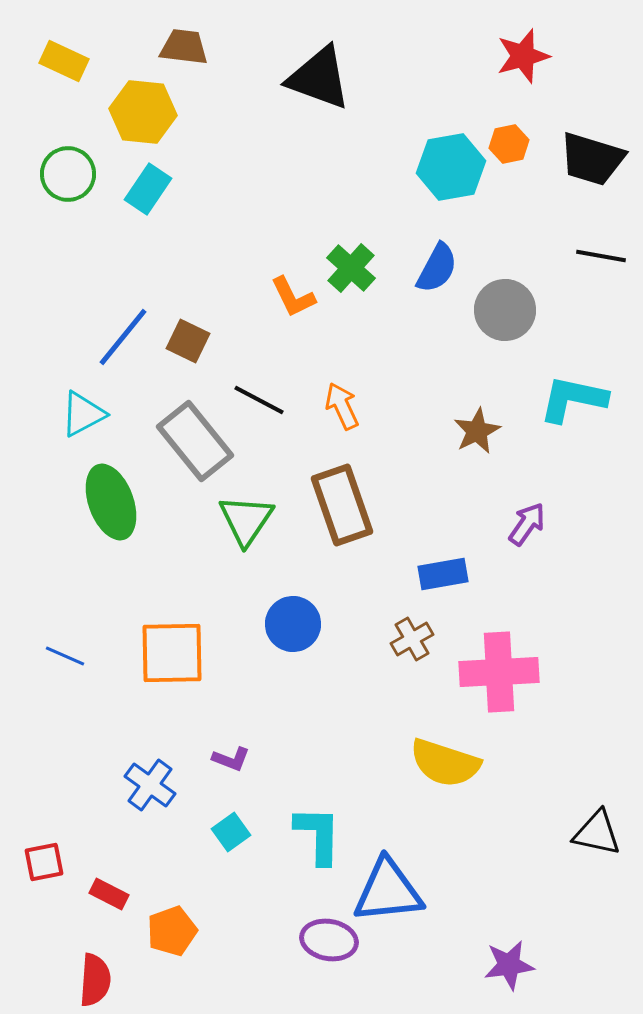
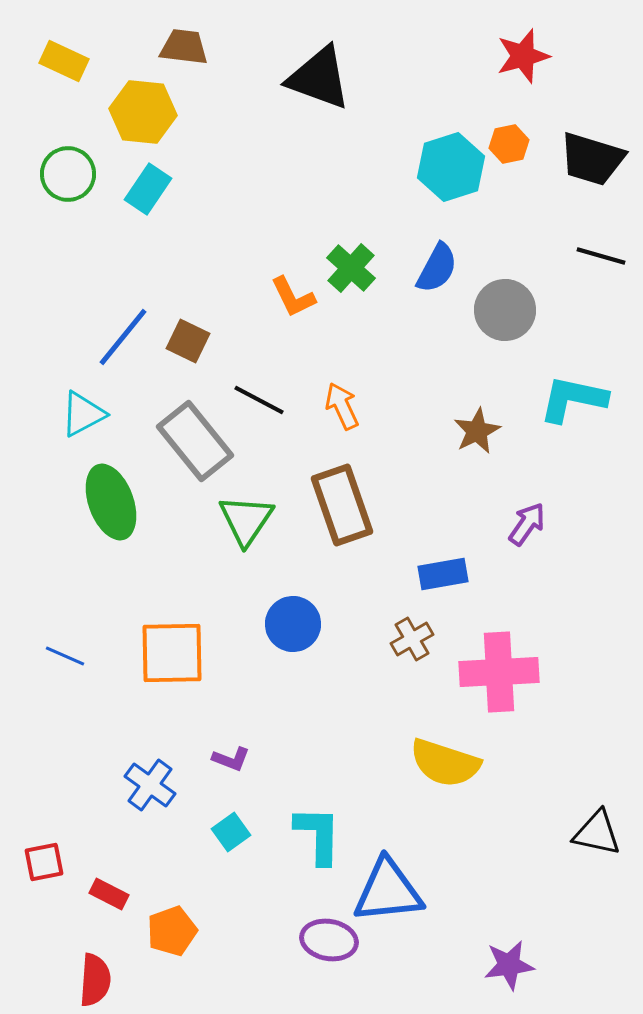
cyan hexagon at (451, 167): rotated 8 degrees counterclockwise
black line at (601, 256): rotated 6 degrees clockwise
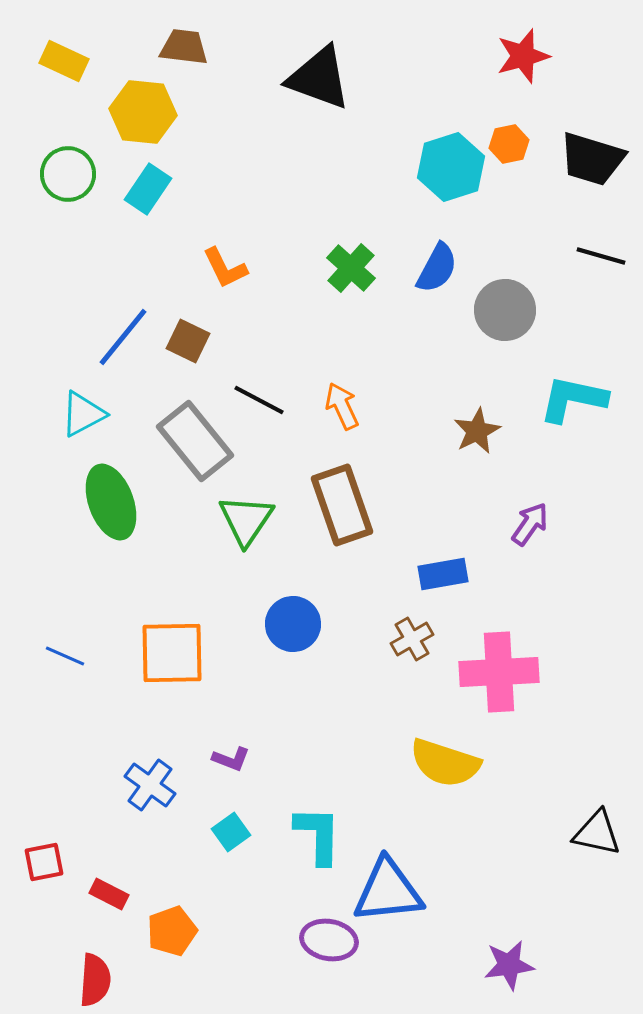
orange L-shape at (293, 297): moved 68 px left, 29 px up
purple arrow at (527, 524): moved 3 px right
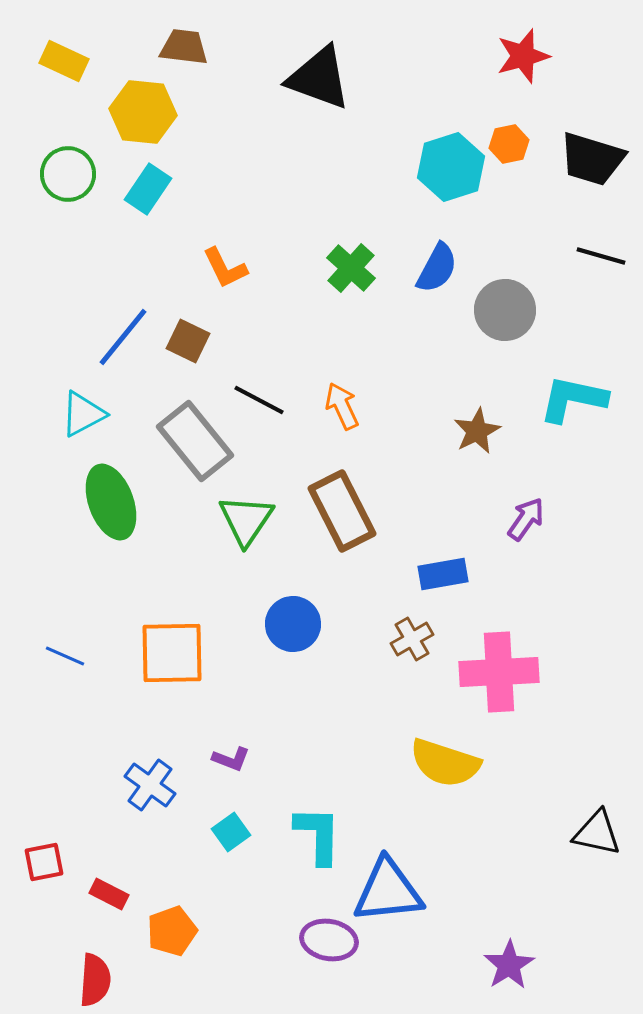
brown rectangle at (342, 505): moved 6 px down; rotated 8 degrees counterclockwise
purple arrow at (530, 524): moved 4 px left, 5 px up
purple star at (509, 965): rotated 24 degrees counterclockwise
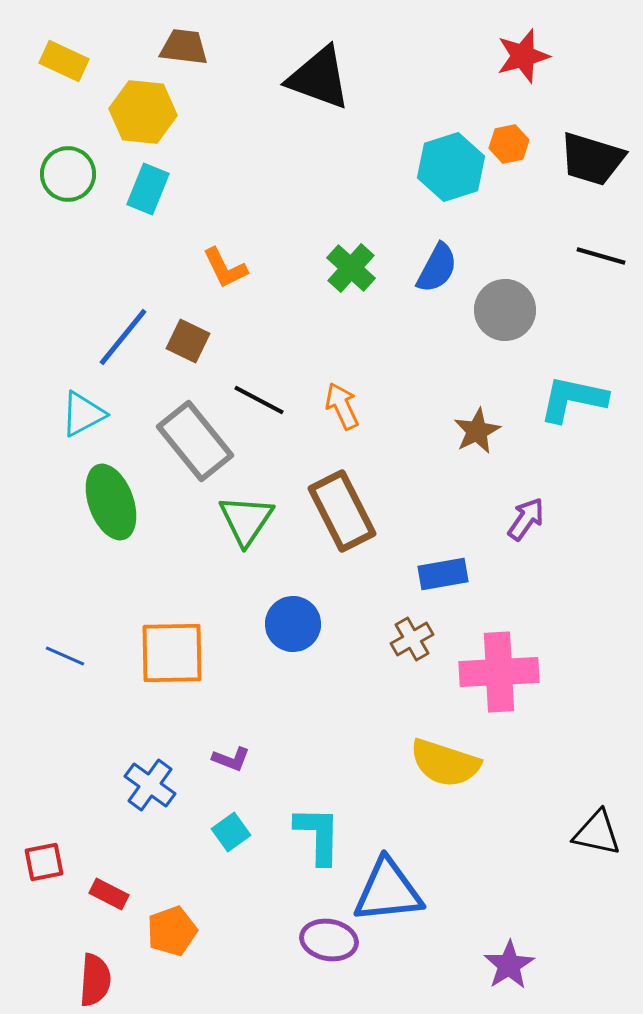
cyan rectangle at (148, 189): rotated 12 degrees counterclockwise
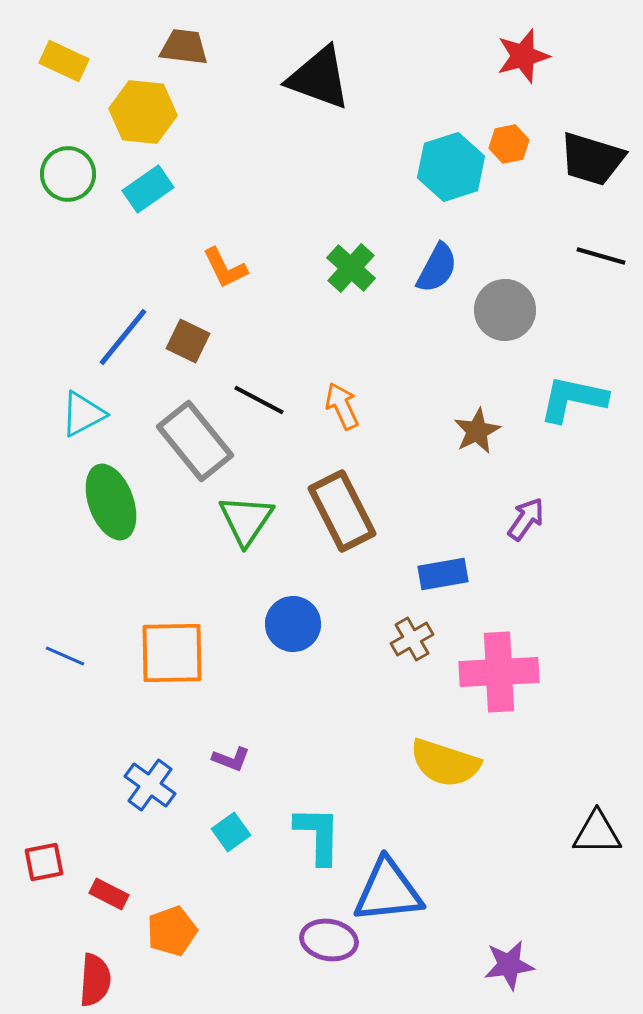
cyan rectangle at (148, 189): rotated 33 degrees clockwise
black triangle at (597, 833): rotated 12 degrees counterclockwise
purple star at (509, 965): rotated 24 degrees clockwise
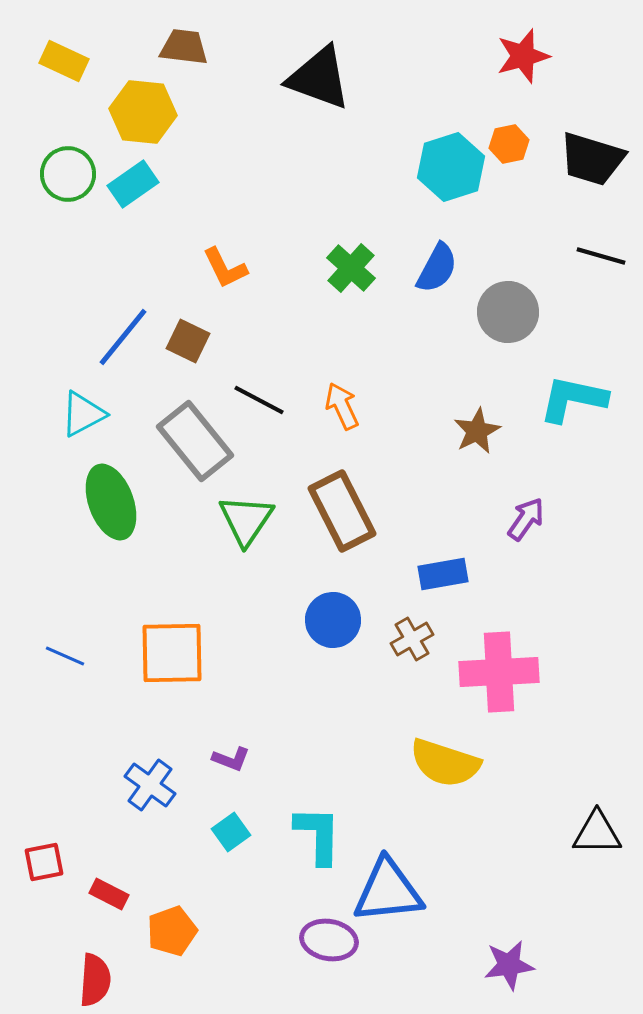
cyan rectangle at (148, 189): moved 15 px left, 5 px up
gray circle at (505, 310): moved 3 px right, 2 px down
blue circle at (293, 624): moved 40 px right, 4 px up
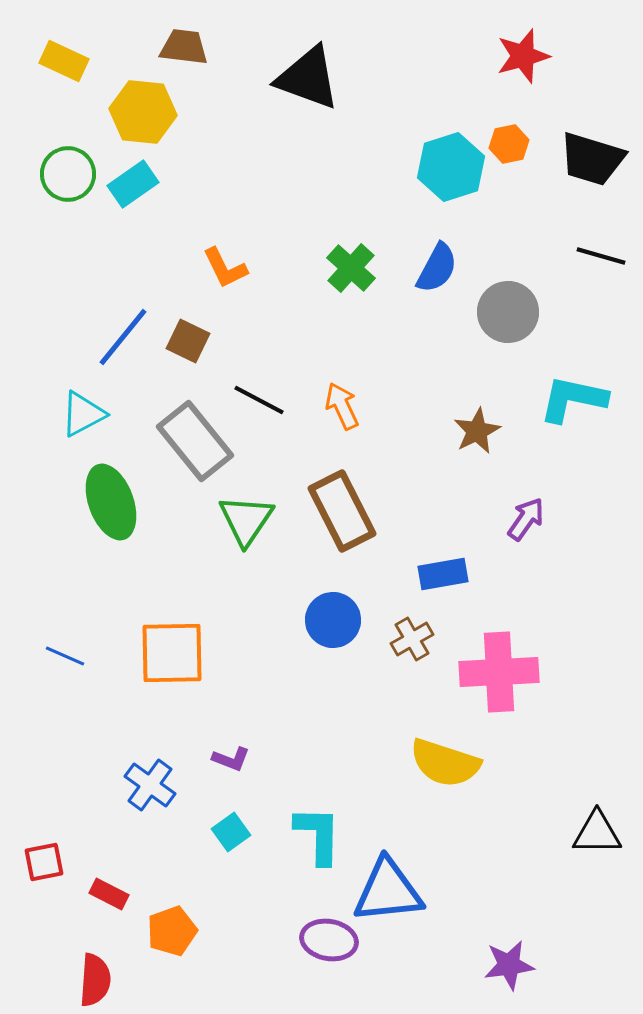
black triangle at (319, 78): moved 11 px left
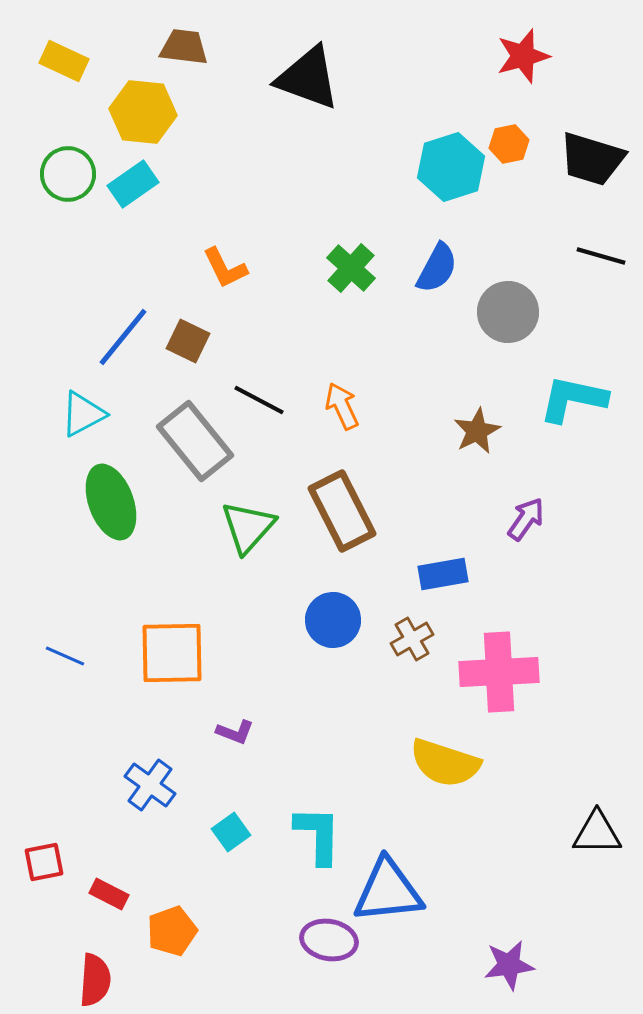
green triangle at (246, 520): moved 2 px right, 7 px down; rotated 8 degrees clockwise
purple L-shape at (231, 759): moved 4 px right, 27 px up
